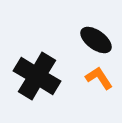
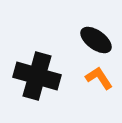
black cross: rotated 15 degrees counterclockwise
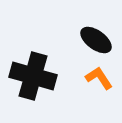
black cross: moved 4 px left
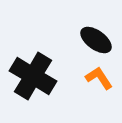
black cross: rotated 15 degrees clockwise
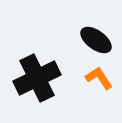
black cross: moved 4 px right, 2 px down; rotated 33 degrees clockwise
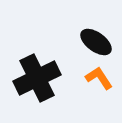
black ellipse: moved 2 px down
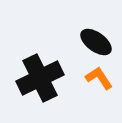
black cross: moved 3 px right
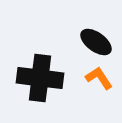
black cross: rotated 33 degrees clockwise
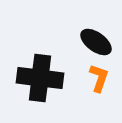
orange L-shape: rotated 52 degrees clockwise
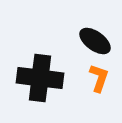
black ellipse: moved 1 px left, 1 px up
